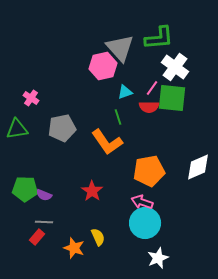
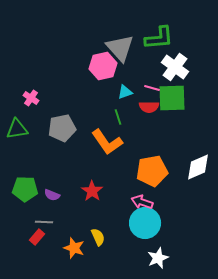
pink line: rotated 70 degrees clockwise
green square: rotated 8 degrees counterclockwise
orange pentagon: moved 3 px right
purple semicircle: moved 8 px right
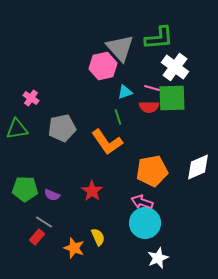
gray line: rotated 30 degrees clockwise
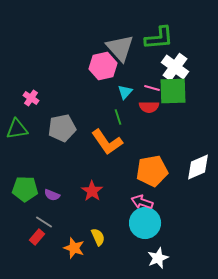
cyan triangle: rotated 28 degrees counterclockwise
green square: moved 1 px right, 7 px up
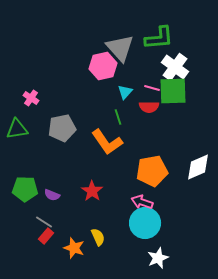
red rectangle: moved 9 px right, 1 px up
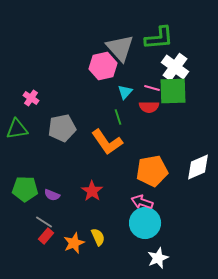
orange star: moved 5 px up; rotated 30 degrees clockwise
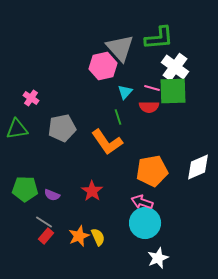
orange star: moved 5 px right, 7 px up
